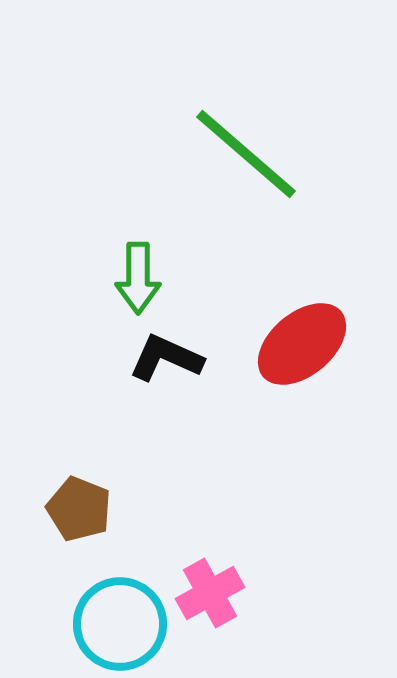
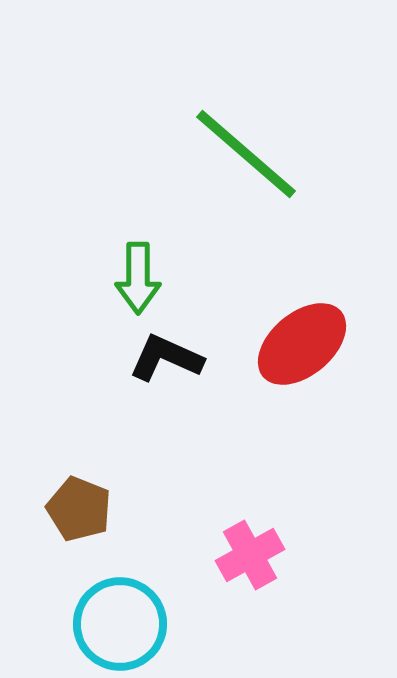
pink cross: moved 40 px right, 38 px up
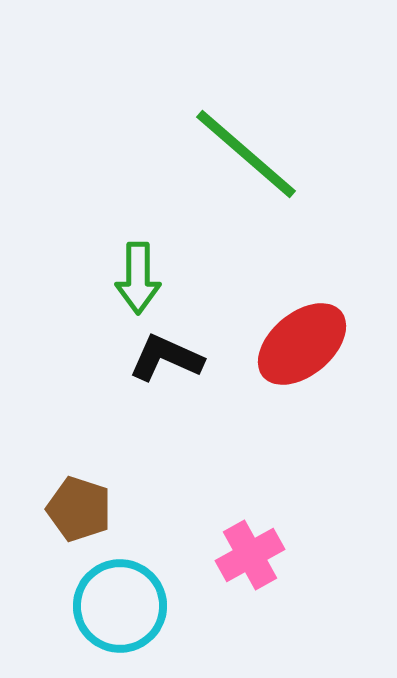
brown pentagon: rotated 4 degrees counterclockwise
cyan circle: moved 18 px up
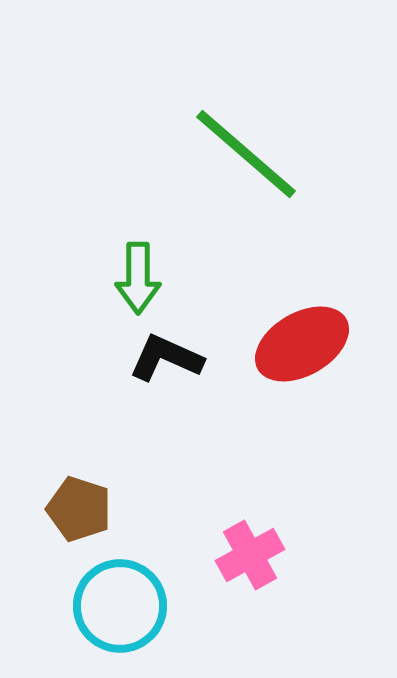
red ellipse: rotated 10 degrees clockwise
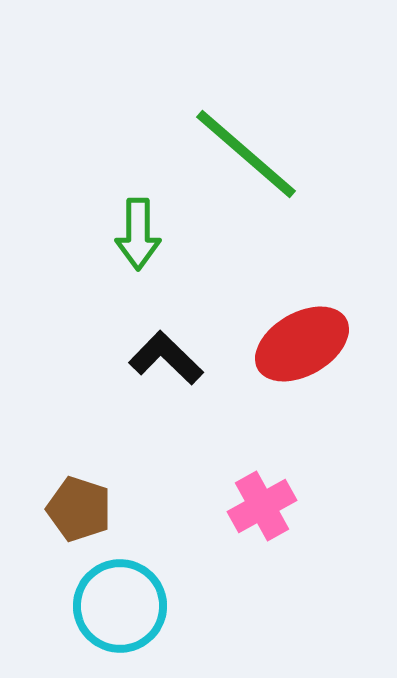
green arrow: moved 44 px up
black L-shape: rotated 20 degrees clockwise
pink cross: moved 12 px right, 49 px up
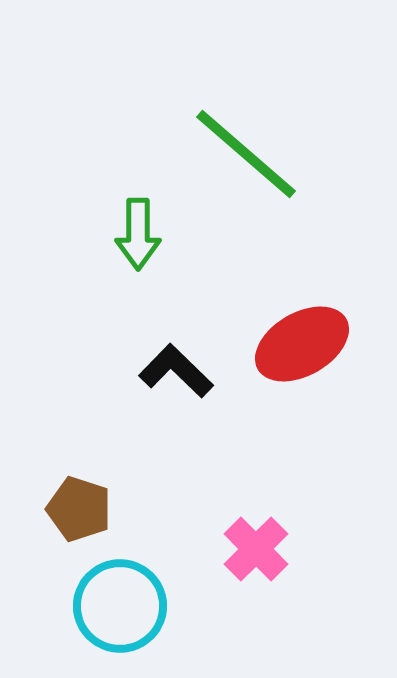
black L-shape: moved 10 px right, 13 px down
pink cross: moved 6 px left, 43 px down; rotated 16 degrees counterclockwise
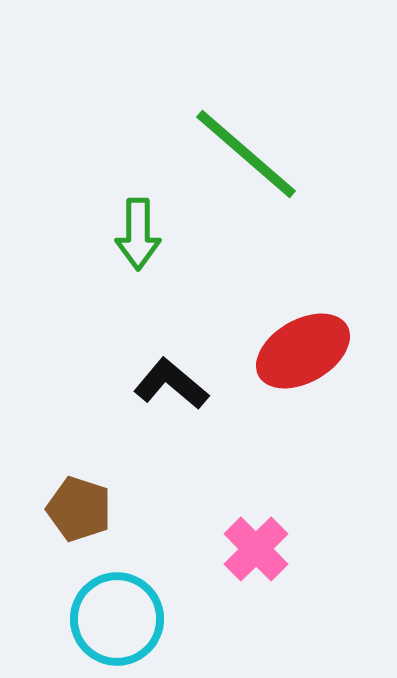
red ellipse: moved 1 px right, 7 px down
black L-shape: moved 5 px left, 13 px down; rotated 4 degrees counterclockwise
cyan circle: moved 3 px left, 13 px down
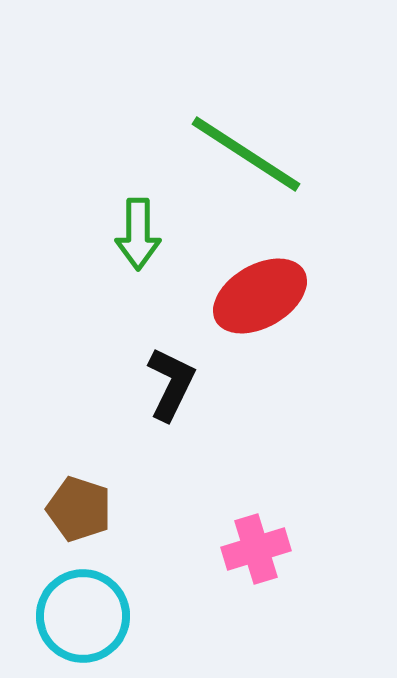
green line: rotated 8 degrees counterclockwise
red ellipse: moved 43 px left, 55 px up
black L-shape: rotated 76 degrees clockwise
pink cross: rotated 28 degrees clockwise
cyan circle: moved 34 px left, 3 px up
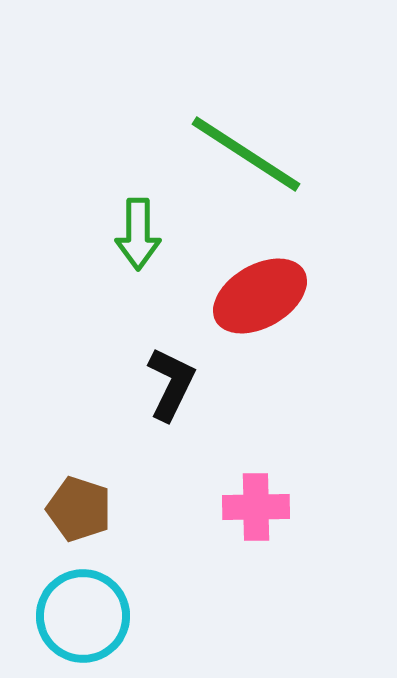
pink cross: moved 42 px up; rotated 16 degrees clockwise
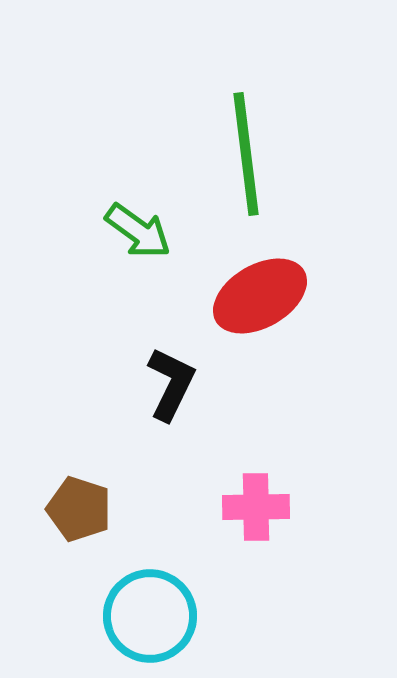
green line: rotated 50 degrees clockwise
green arrow: moved 3 px up; rotated 54 degrees counterclockwise
cyan circle: moved 67 px right
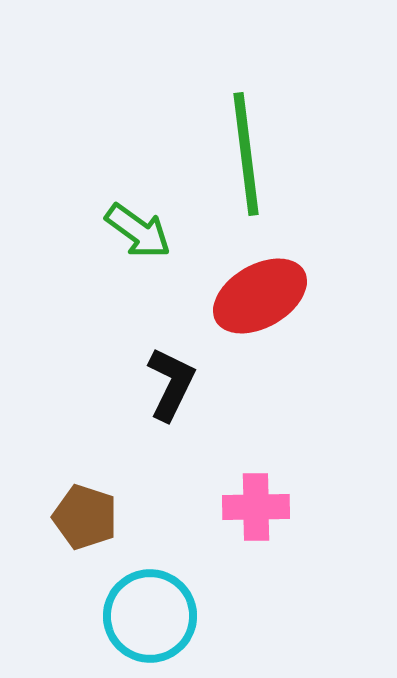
brown pentagon: moved 6 px right, 8 px down
